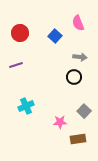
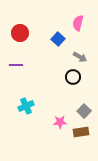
pink semicircle: rotated 35 degrees clockwise
blue square: moved 3 px right, 3 px down
gray arrow: rotated 24 degrees clockwise
purple line: rotated 16 degrees clockwise
black circle: moved 1 px left
brown rectangle: moved 3 px right, 7 px up
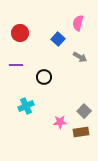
black circle: moved 29 px left
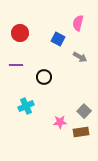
blue square: rotated 16 degrees counterclockwise
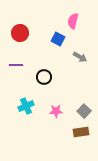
pink semicircle: moved 5 px left, 2 px up
pink star: moved 4 px left, 11 px up
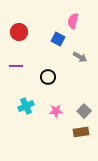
red circle: moved 1 px left, 1 px up
purple line: moved 1 px down
black circle: moved 4 px right
